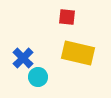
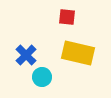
blue cross: moved 3 px right, 3 px up
cyan circle: moved 4 px right
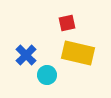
red square: moved 6 px down; rotated 18 degrees counterclockwise
cyan circle: moved 5 px right, 2 px up
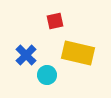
red square: moved 12 px left, 2 px up
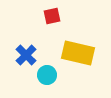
red square: moved 3 px left, 5 px up
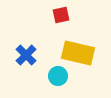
red square: moved 9 px right, 1 px up
cyan circle: moved 11 px right, 1 px down
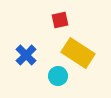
red square: moved 1 px left, 5 px down
yellow rectangle: rotated 20 degrees clockwise
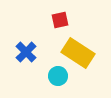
blue cross: moved 3 px up
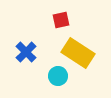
red square: moved 1 px right
